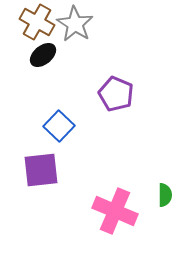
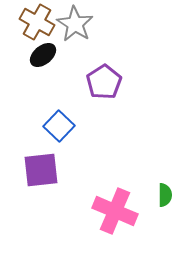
purple pentagon: moved 12 px left, 12 px up; rotated 16 degrees clockwise
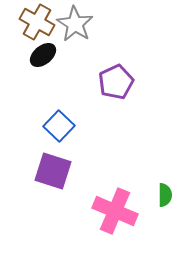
purple pentagon: moved 12 px right; rotated 8 degrees clockwise
purple square: moved 12 px right, 1 px down; rotated 24 degrees clockwise
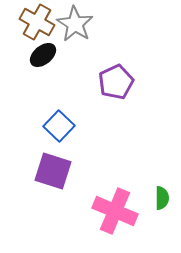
green semicircle: moved 3 px left, 3 px down
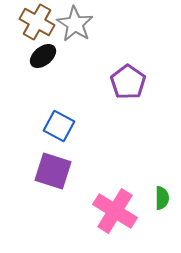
black ellipse: moved 1 px down
purple pentagon: moved 12 px right; rotated 12 degrees counterclockwise
blue square: rotated 16 degrees counterclockwise
pink cross: rotated 9 degrees clockwise
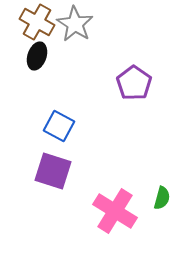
black ellipse: moved 6 px left; rotated 32 degrees counterclockwise
purple pentagon: moved 6 px right, 1 px down
green semicircle: rotated 15 degrees clockwise
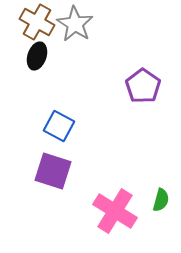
purple pentagon: moved 9 px right, 3 px down
green semicircle: moved 1 px left, 2 px down
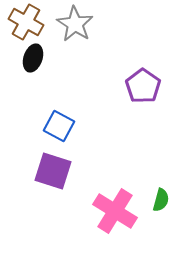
brown cross: moved 11 px left
black ellipse: moved 4 px left, 2 px down
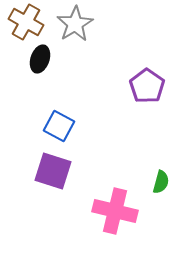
gray star: rotated 9 degrees clockwise
black ellipse: moved 7 px right, 1 px down
purple pentagon: moved 4 px right
green semicircle: moved 18 px up
pink cross: rotated 18 degrees counterclockwise
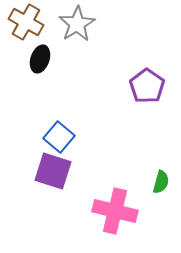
gray star: moved 2 px right
blue square: moved 11 px down; rotated 12 degrees clockwise
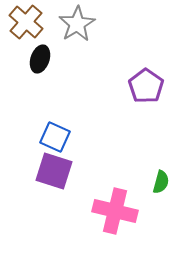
brown cross: rotated 12 degrees clockwise
purple pentagon: moved 1 px left
blue square: moved 4 px left; rotated 16 degrees counterclockwise
purple square: moved 1 px right
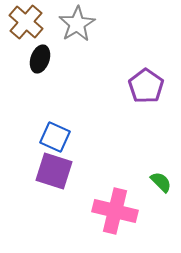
green semicircle: rotated 60 degrees counterclockwise
